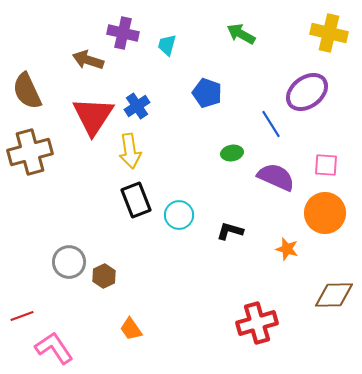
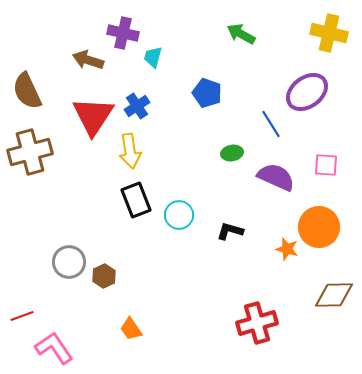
cyan trapezoid: moved 14 px left, 12 px down
orange circle: moved 6 px left, 14 px down
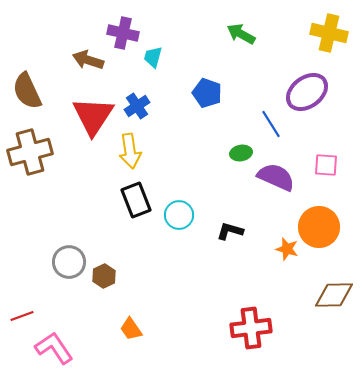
green ellipse: moved 9 px right
red cross: moved 6 px left, 5 px down; rotated 9 degrees clockwise
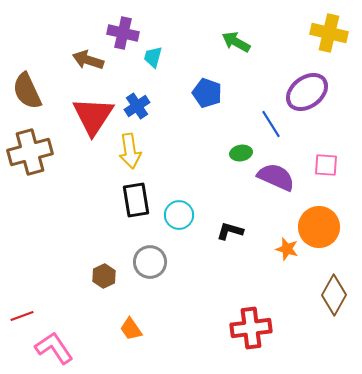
green arrow: moved 5 px left, 8 px down
black rectangle: rotated 12 degrees clockwise
gray circle: moved 81 px right
brown diamond: rotated 60 degrees counterclockwise
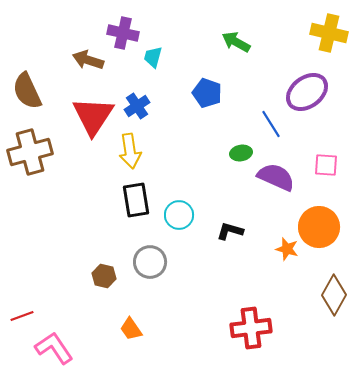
brown hexagon: rotated 20 degrees counterclockwise
